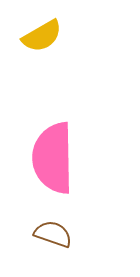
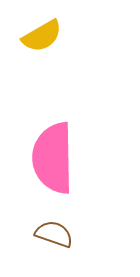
brown semicircle: moved 1 px right
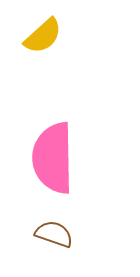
yellow semicircle: moved 1 px right; rotated 12 degrees counterclockwise
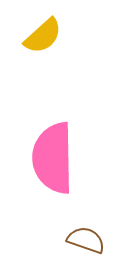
brown semicircle: moved 32 px right, 6 px down
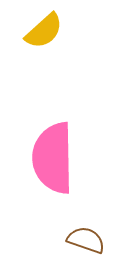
yellow semicircle: moved 1 px right, 5 px up
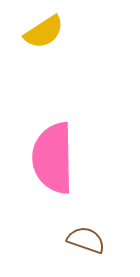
yellow semicircle: moved 1 px down; rotated 9 degrees clockwise
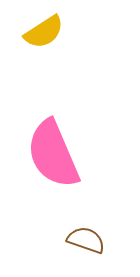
pink semicircle: moved 4 px up; rotated 22 degrees counterclockwise
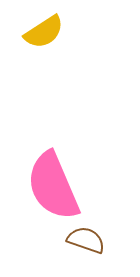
pink semicircle: moved 32 px down
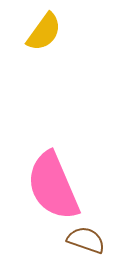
yellow semicircle: rotated 21 degrees counterclockwise
